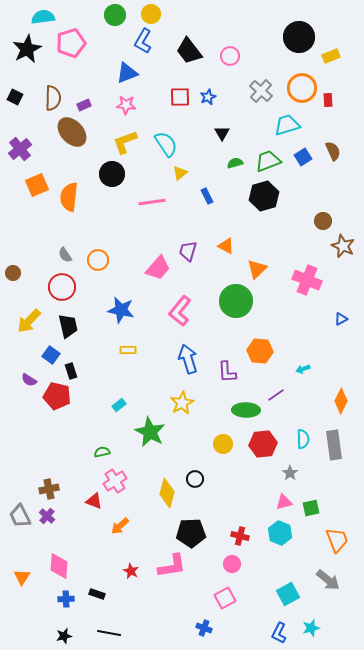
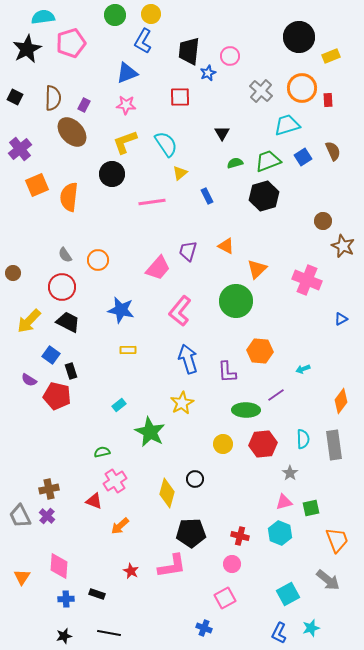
black trapezoid at (189, 51): rotated 44 degrees clockwise
blue star at (208, 97): moved 24 px up
purple rectangle at (84, 105): rotated 40 degrees counterclockwise
black trapezoid at (68, 326): moved 4 px up; rotated 50 degrees counterclockwise
orange diamond at (341, 401): rotated 10 degrees clockwise
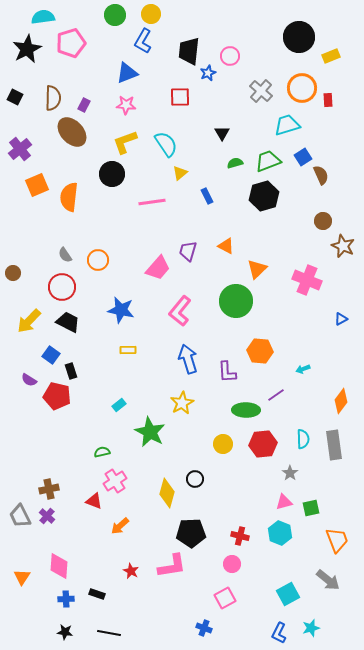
brown semicircle at (333, 151): moved 12 px left, 24 px down
black star at (64, 636): moved 1 px right, 4 px up; rotated 21 degrees clockwise
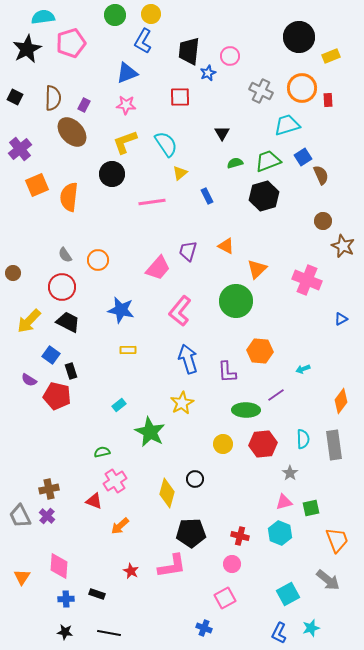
gray cross at (261, 91): rotated 15 degrees counterclockwise
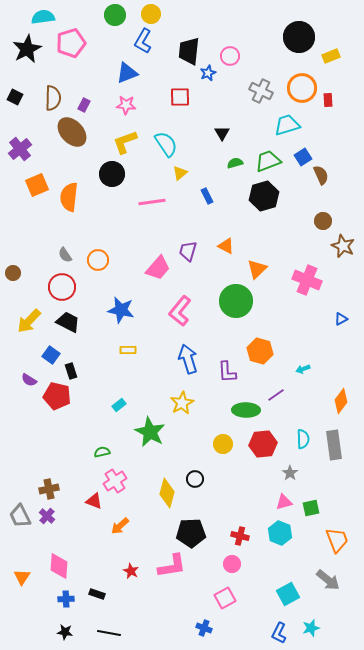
orange hexagon at (260, 351): rotated 10 degrees clockwise
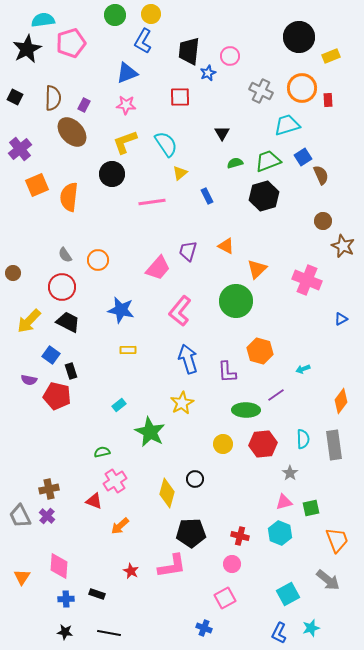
cyan semicircle at (43, 17): moved 3 px down
purple semicircle at (29, 380): rotated 21 degrees counterclockwise
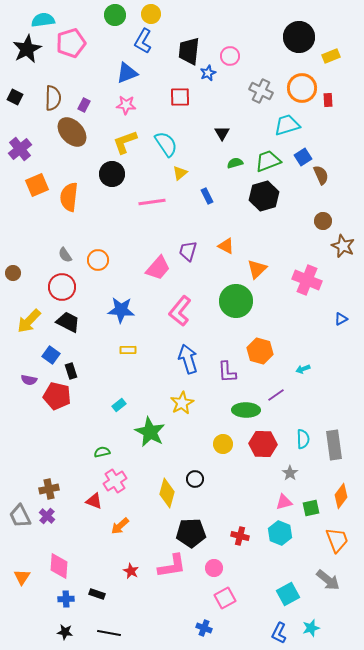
blue star at (121, 310): rotated 8 degrees counterclockwise
orange diamond at (341, 401): moved 95 px down
red hexagon at (263, 444): rotated 8 degrees clockwise
pink circle at (232, 564): moved 18 px left, 4 px down
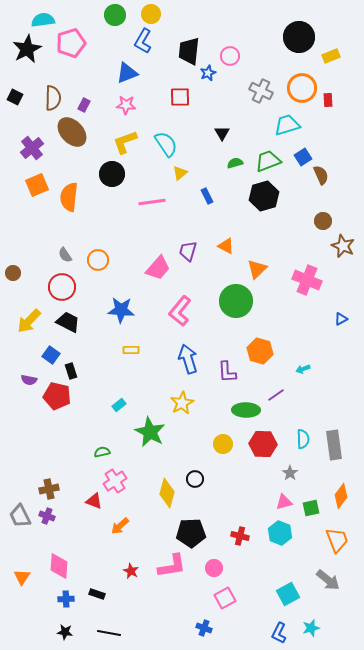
purple cross at (20, 149): moved 12 px right, 1 px up
yellow rectangle at (128, 350): moved 3 px right
purple cross at (47, 516): rotated 21 degrees counterclockwise
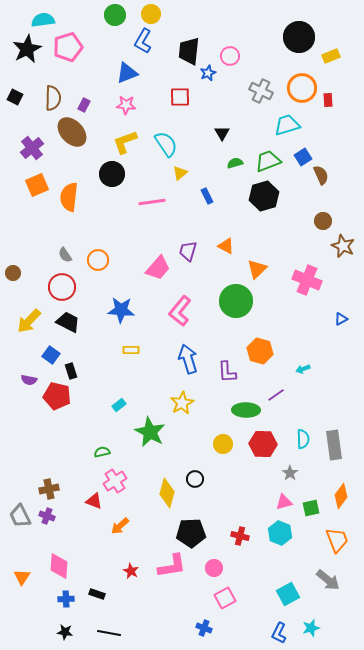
pink pentagon at (71, 43): moved 3 px left, 4 px down
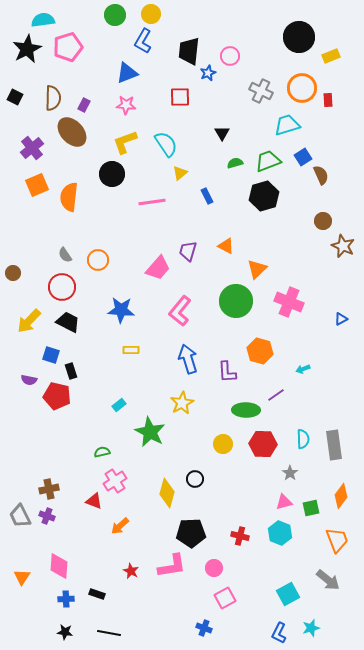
pink cross at (307, 280): moved 18 px left, 22 px down
blue square at (51, 355): rotated 18 degrees counterclockwise
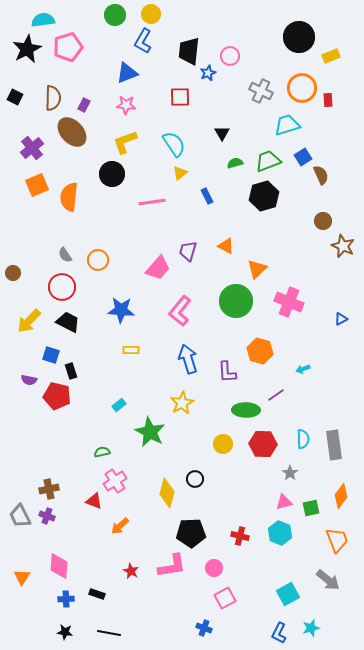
cyan semicircle at (166, 144): moved 8 px right
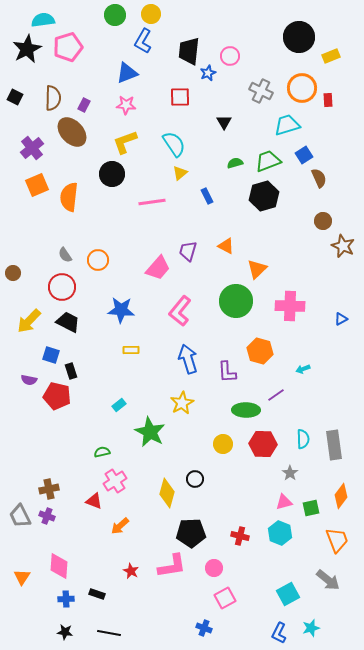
black triangle at (222, 133): moved 2 px right, 11 px up
blue square at (303, 157): moved 1 px right, 2 px up
brown semicircle at (321, 175): moved 2 px left, 3 px down
pink cross at (289, 302): moved 1 px right, 4 px down; rotated 20 degrees counterclockwise
